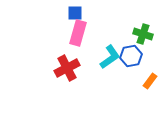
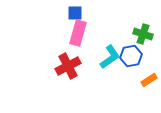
red cross: moved 1 px right, 2 px up
orange rectangle: moved 1 px left, 1 px up; rotated 21 degrees clockwise
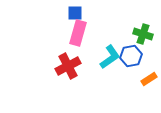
orange rectangle: moved 1 px up
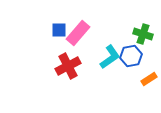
blue square: moved 16 px left, 17 px down
pink rectangle: rotated 25 degrees clockwise
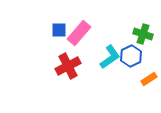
pink rectangle: moved 1 px right
blue hexagon: rotated 15 degrees counterclockwise
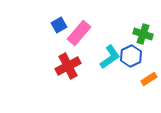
blue square: moved 5 px up; rotated 28 degrees counterclockwise
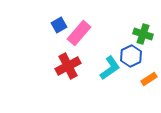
cyan L-shape: moved 11 px down
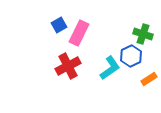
pink rectangle: rotated 15 degrees counterclockwise
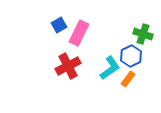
orange rectangle: moved 21 px left; rotated 21 degrees counterclockwise
